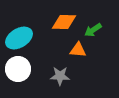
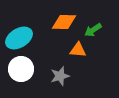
white circle: moved 3 px right
gray star: rotated 18 degrees counterclockwise
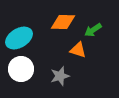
orange diamond: moved 1 px left
orange triangle: rotated 12 degrees clockwise
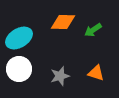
orange triangle: moved 18 px right, 23 px down
white circle: moved 2 px left
